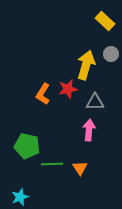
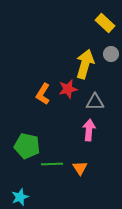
yellow rectangle: moved 2 px down
yellow arrow: moved 1 px left, 1 px up
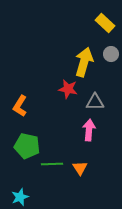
yellow arrow: moved 1 px left, 2 px up
red star: rotated 24 degrees clockwise
orange L-shape: moved 23 px left, 12 px down
